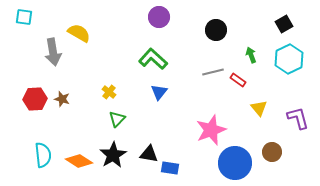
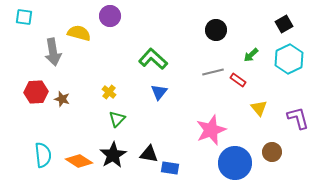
purple circle: moved 49 px left, 1 px up
yellow semicircle: rotated 15 degrees counterclockwise
green arrow: rotated 112 degrees counterclockwise
red hexagon: moved 1 px right, 7 px up
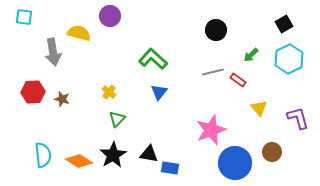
red hexagon: moved 3 px left
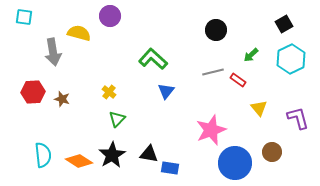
cyan hexagon: moved 2 px right
blue triangle: moved 7 px right, 1 px up
black star: moved 1 px left
